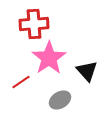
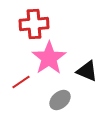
black triangle: rotated 25 degrees counterclockwise
gray ellipse: rotated 10 degrees counterclockwise
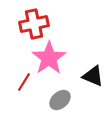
red cross: rotated 8 degrees counterclockwise
black triangle: moved 6 px right, 5 px down
red line: moved 3 px right; rotated 24 degrees counterclockwise
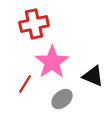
pink star: moved 3 px right, 4 px down
red line: moved 1 px right, 2 px down
gray ellipse: moved 2 px right, 1 px up
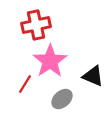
red cross: moved 2 px right, 1 px down
pink star: moved 2 px left, 1 px up
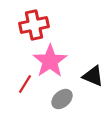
red cross: moved 2 px left
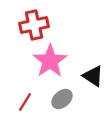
black triangle: rotated 10 degrees clockwise
red line: moved 18 px down
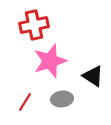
pink star: rotated 16 degrees clockwise
gray ellipse: rotated 35 degrees clockwise
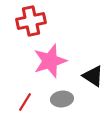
red cross: moved 3 px left, 4 px up
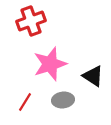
red cross: rotated 8 degrees counterclockwise
pink star: moved 3 px down
gray ellipse: moved 1 px right, 1 px down
